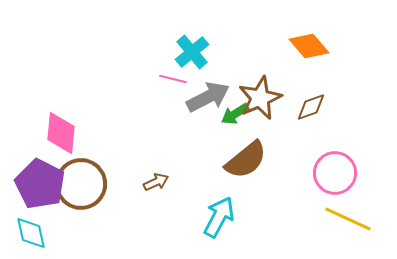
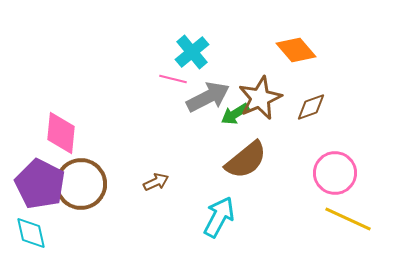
orange diamond: moved 13 px left, 4 px down
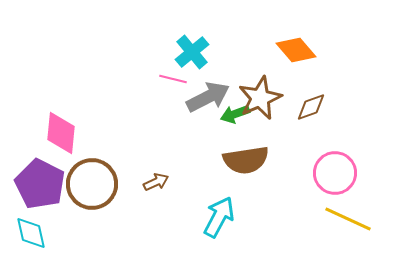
green arrow: rotated 12 degrees clockwise
brown semicircle: rotated 30 degrees clockwise
brown circle: moved 11 px right
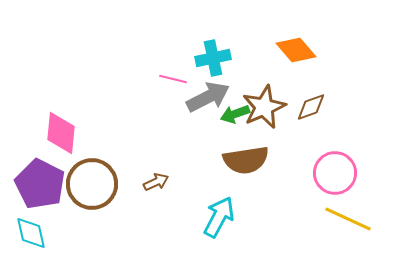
cyan cross: moved 21 px right, 6 px down; rotated 28 degrees clockwise
brown star: moved 4 px right, 9 px down
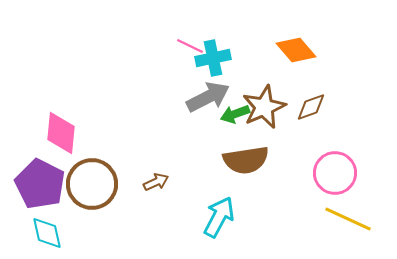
pink line: moved 17 px right, 33 px up; rotated 12 degrees clockwise
cyan diamond: moved 16 px right
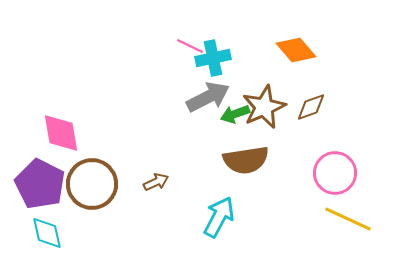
pink diamond: rotated 15 degrees counterclockwise
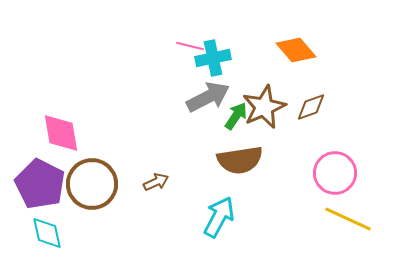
pink line: rotated 12 degrees counterclockwise
green arrow: moved 1 px right, 2 px down; rotated 144 degrees clockwise
brown semicircle: moved 6 px left
